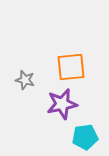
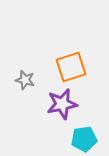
orange square: rotated 12 degrees counterclockwise
cyan pentagon: moved 1 px left, 2 px down
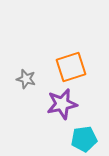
gray star: moved 1 px right, 1 px up
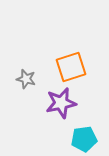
purple star: moved 1 px left, 1 px up
